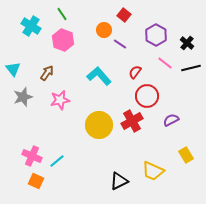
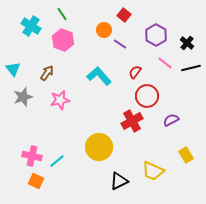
yellow circle: moved 22 px down
pink cross: rotated 12 degrees counterclockwise
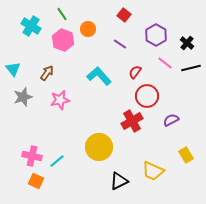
orange circle: moved 16 px left, 1 px up
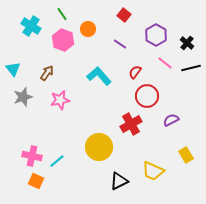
red cross: moved 1 px left, 3 px down
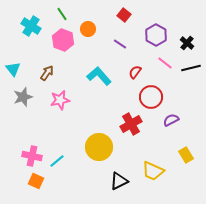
red circle: moved 4 px right, 1 px down
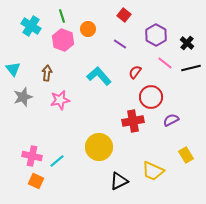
green line: moved 2 px down; rotated 16 degrees clockwise
brown arrow: rotated 28 degrees counterclockwise
red cross: moved 2 px right, 3 px up; rotated 20 degrees clockwise
